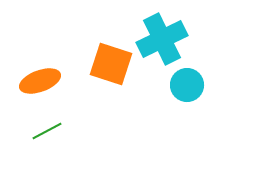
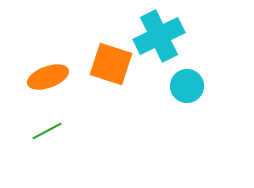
cyan cross: moved 3 px left, 3 px up
orange ellipse: moved 8 px right, 4 px up
cyan circle: moved 1 px down
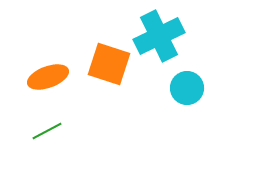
orange square: moved 2 px left
cyan circle: moved 2 px down
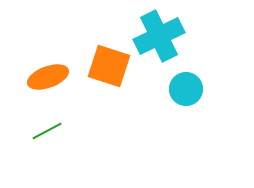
orange square: moved 2 px down
cyan circle: moved 1 px left, 1 px down
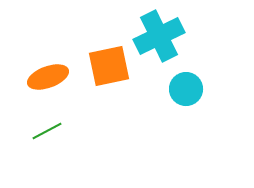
orange square: rotated 30 degrees counterclockwise
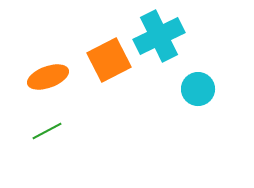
orange square: moved 6 px up; rotated 15 degrees counterclockwise
cyan circle: moved 12 px right
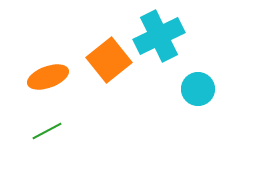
orange square: rotated 12 degrees counterclockwise
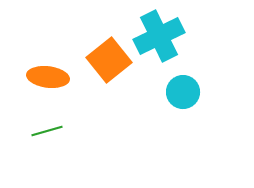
orange ellipse: rotated 27 degrees clockwise
cyan circle: moved 15 px left, 3 px down
green line: rotated 12 degrees clockwise
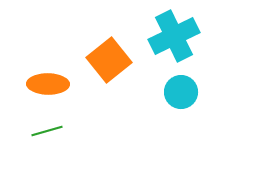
cyan cross: moved 15 px right
orange ellipse: moved 7 px down; rotated 6 degrees counterclockwise
cyan circle: moved 2 px left
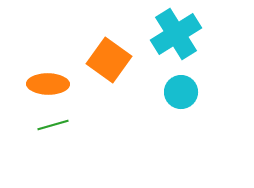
cyan cross: moved 2 px right, 2 px up; rotated 6 degrees counterclockwise
orange square: rotated 15 degrees counterclockwise
green line: moved 6 px right, 6 px up
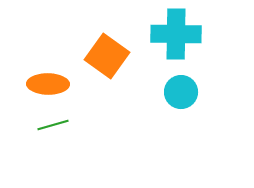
cyan cross: rotated 33 degrees clockwise
orange square: moved 2 px left, 4 px up
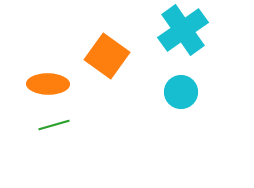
cyan cross: moved 7 px right, 4 px up; rotated 36 degrees counterclockwise
green line: moved 1 px right
